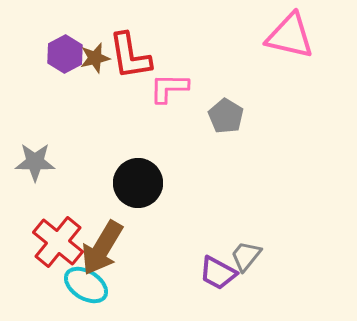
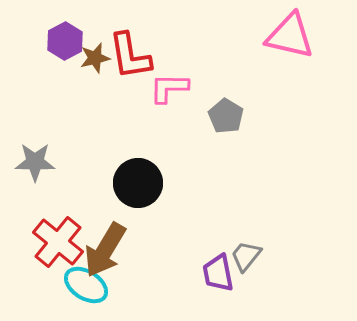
purple hexagon: moved 13 px up
brown arrow: moved 3 px right, 2 px down
purple trapezoid: rotated 51 degrees clockwise
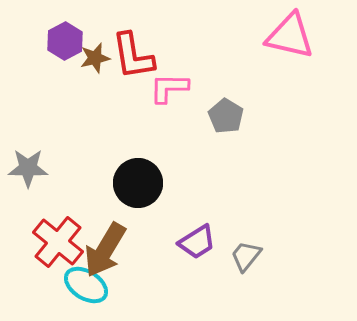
red L-shape: moved 3 px right
gray star: moved 7 px left, 6 px down
purple trapezoid: moved 21 px left, 31 px up; rotated 111 degrees counterclockwise
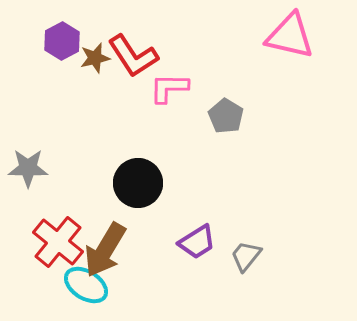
purple hexagon: moved 3 px left
red L-shape: rotated 24 degrees counterclockwise
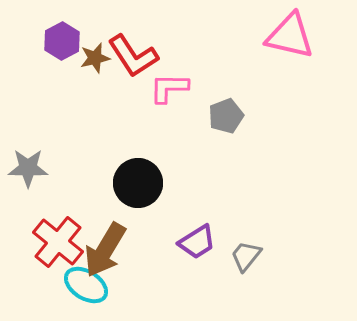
gray pentagon: rotated 20 degrees clockwise
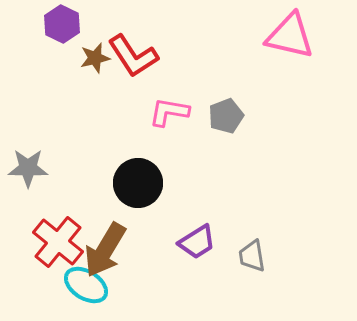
purple hexagon: moved 17 px up; rotated 6 degrees counterclockwise
pink L-shape: moved 24 px down; rotated 9 degrees clockwise
gray trapezoid: moved 6 px right; rotated 48 degrees counterclockwise
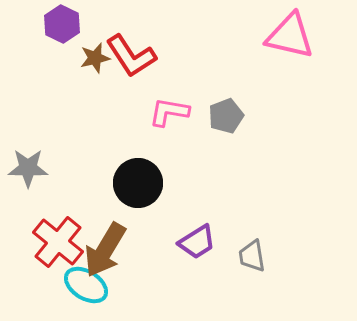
red L-shape: moved 2 px left
